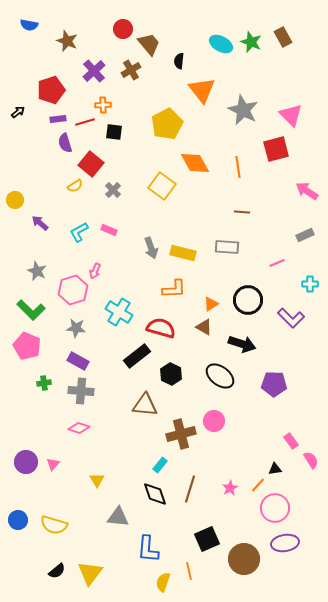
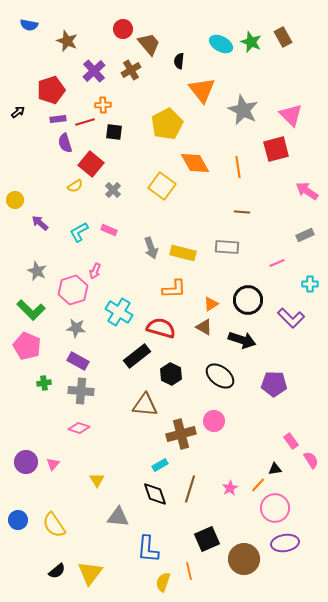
black arrow at (242, 344): moved 4 px up
cyan rectangle at (160, 465): rotated 21 degrees clockwise
yellow semicircle at (54, 525): rotated 40 degrees clockwise
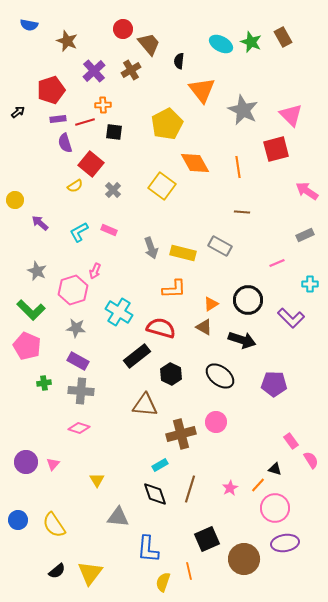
gray rectangle at (227, 247): moved 7 px left, 1 px up; rotated 25 degrees clockwise
pink circle at (214, 421): moved 2 px right, 1 px down
black triangle at (275, 469): rotated 24 degrees clockwise
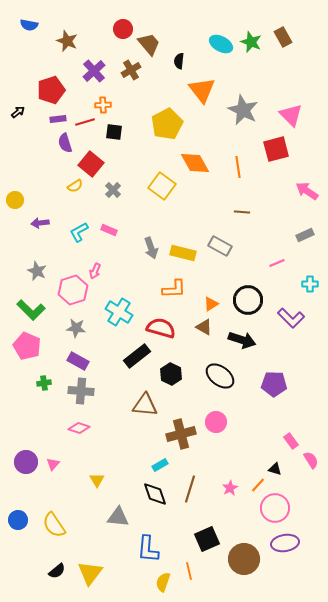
purple arrow at (40, 223): rotated 48 degrees counterclockwise
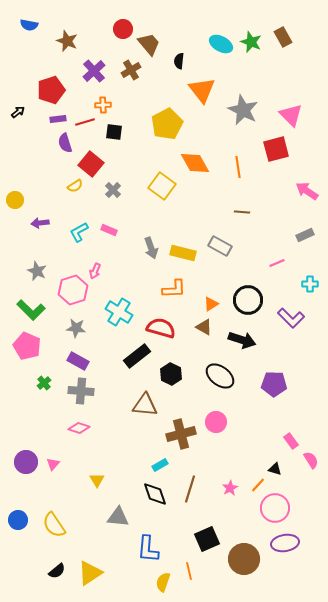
green cross at (44, 383): rotated 32 degrees counterclockwise
yellow triangle at (90, 573): rotated 20 degrees clockwise
